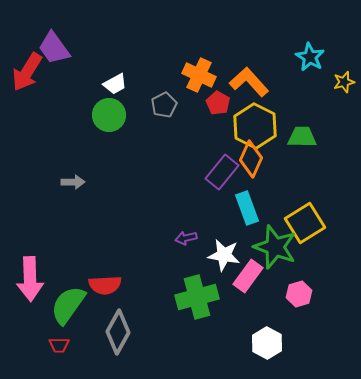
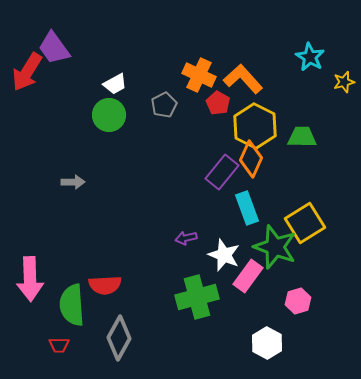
orange L-shape: moved 6 px left, 3 px up
white star: rotated 12 degrees clockwise
pink hexagon: moved 1 px left, 7 px down
green semicircle: moved 4 px right; rotated 39 degrees counterclockwise
gray diamond: moved 1 px right, 6 px down
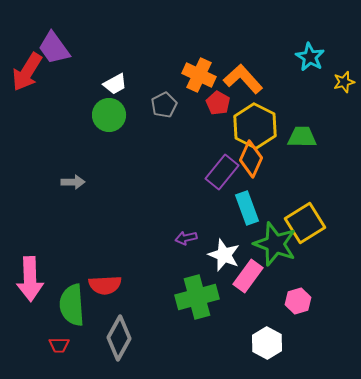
green star: moved 3 px up
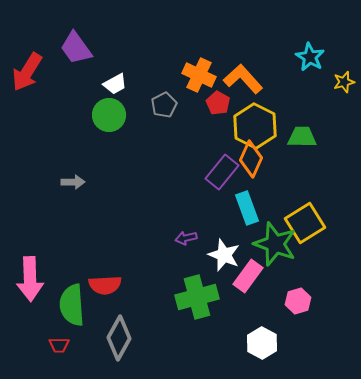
purple trapezoid: moved 22 px right
white hexagon: moved 5 px left
